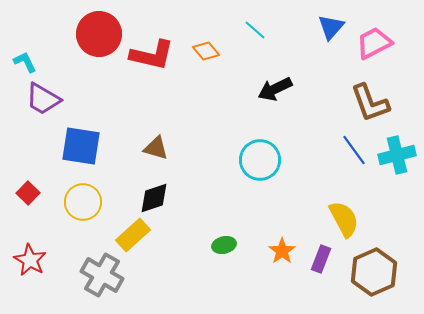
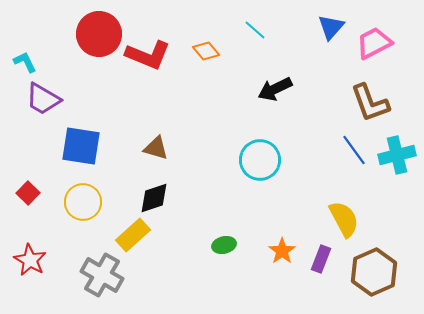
red L-shape: moved 4 px left; rotated 9 degrees clockwise
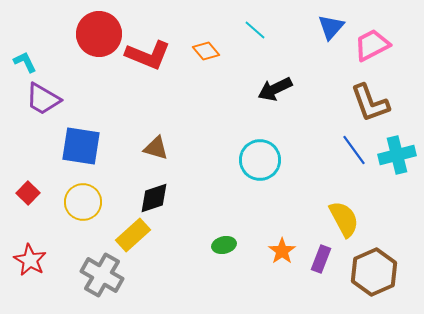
pink trapezoid: moved 2 px left, 2 px down
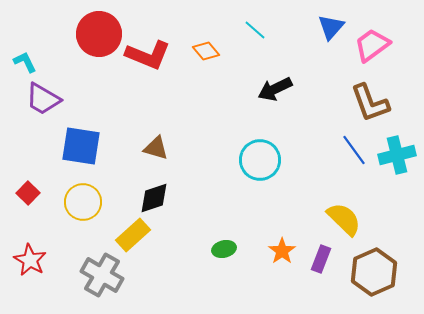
pink trapezoid: rotated 9 degrees counterclockwise
yellow semicircle: rotated 18 degrees counterclockwise
green ellipse: moved 4 px down
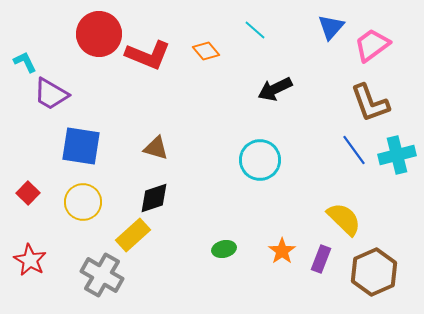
purple trapezoid: moved 8 px right, 5 px up
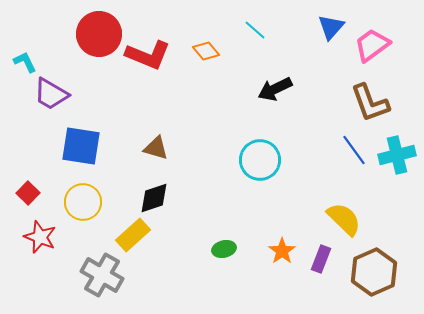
red star: moved 10 px right, 23 px up; rotated 8 degrees counterclockwise
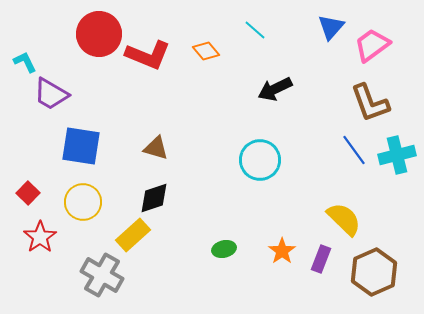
red star: rotated 16 degrees clockwise
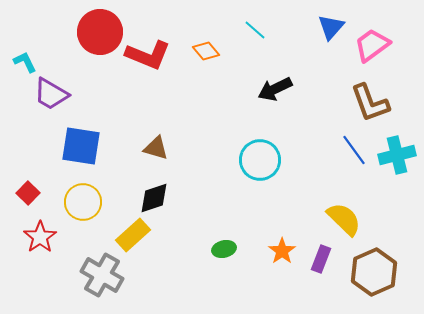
red circle: moved 1 px right, 2 px up
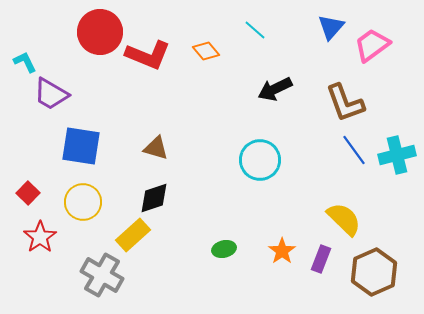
brown L-shape: moved 25 px left
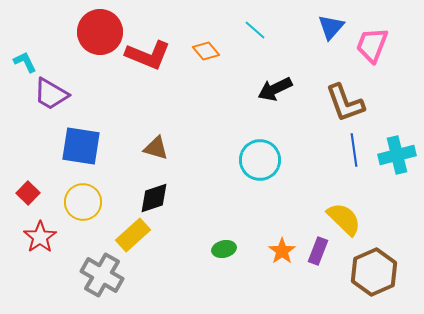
pink trapezoid: rotated 33 degrees counterclockwise
blue line: rotated 28 degrees clockwise
purple rectangle: moved 3 px left, 8 px up
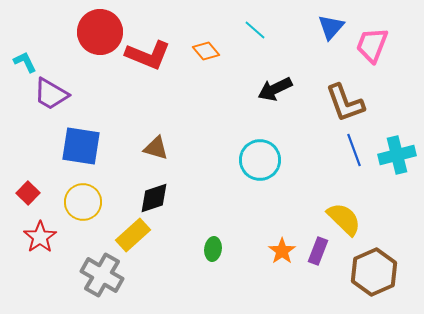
blue line: rotated 12 degrees counterclockwise
green ellipse: moved 11 px left; rotated 70 degrees counterclockwise
